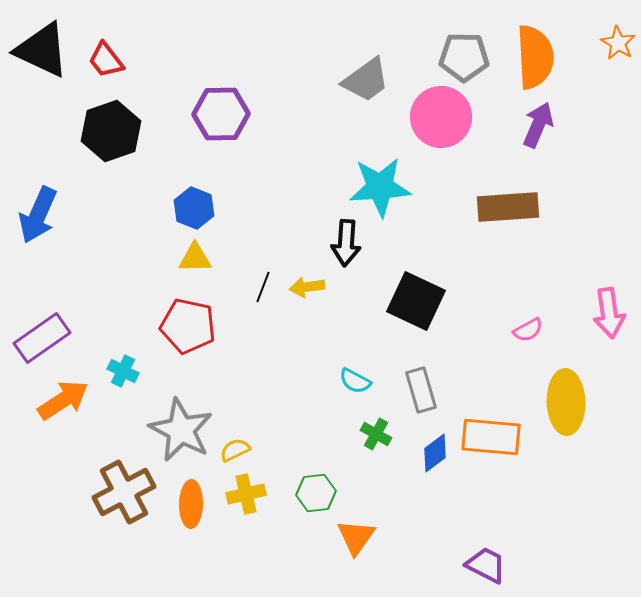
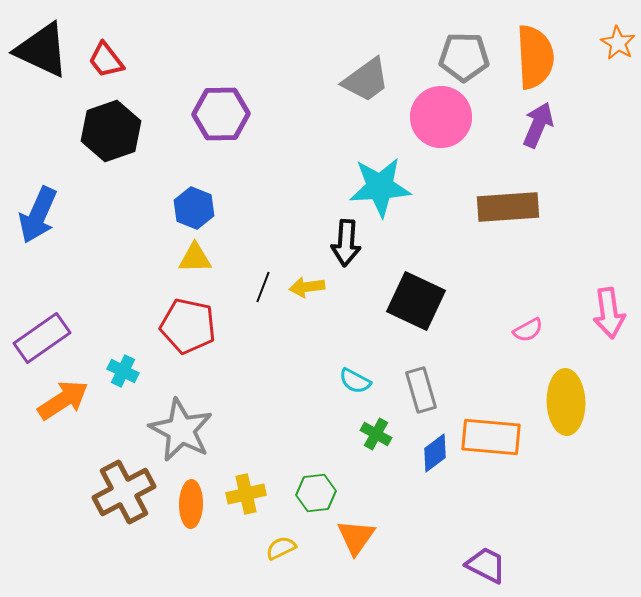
yellow semicircle: moved 46 px right, 98 px down
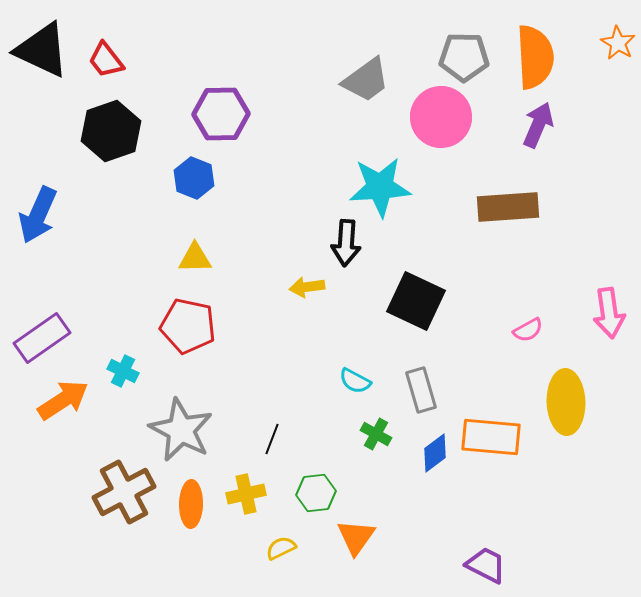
blue hexagon: moved 30 px up
black line: moved 9 px right, 152 px down
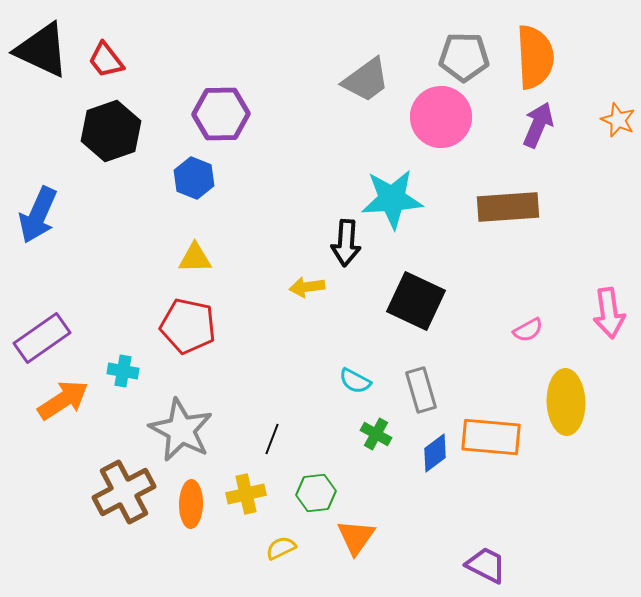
orange star: moved 77 px down; rotated 8 degrees counterclockwise
cyan star: moved 12 px right, 12 px down
cyan cross: rotated 16 degrees counterclockwise
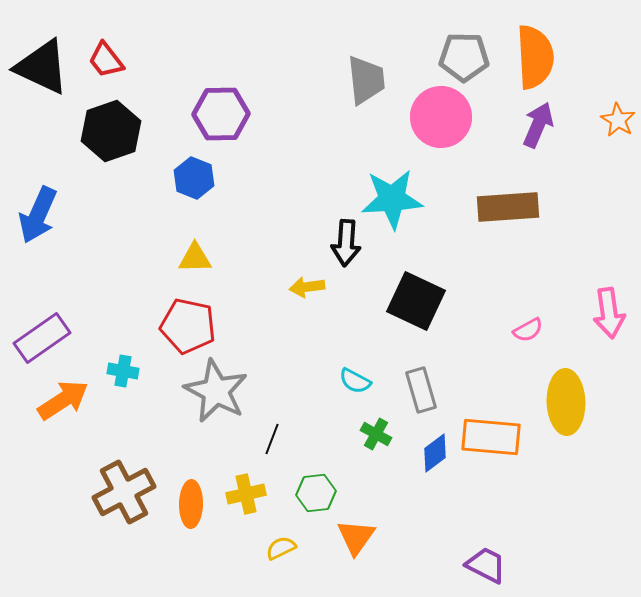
black triangle: moved 17 px down
gray trapezoid: rotated 60 degrees counterclockwise
orange star: rotated 8 degrees clockwise
gray star: moved 35 px right, 39 px up
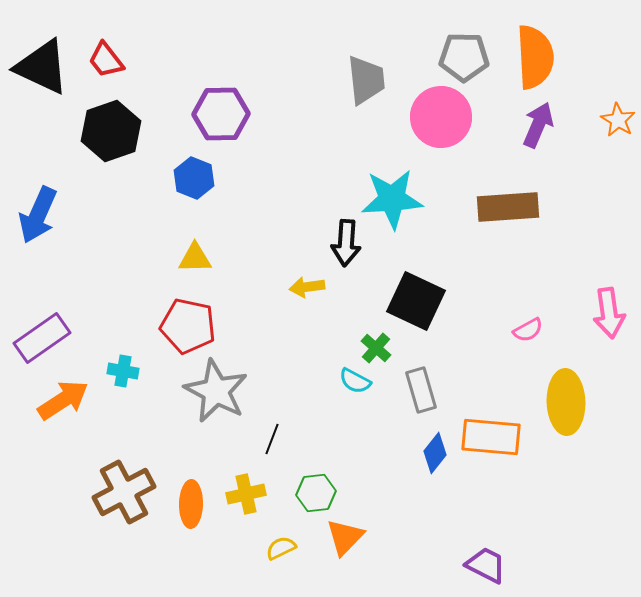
green cross: moved 86 px up; rotated 12 degrees clockwise
blue diamond: rotated 15 degrees counterclockwise
orange triangle: moved 11 px left; rotated 9 degrees clockwise
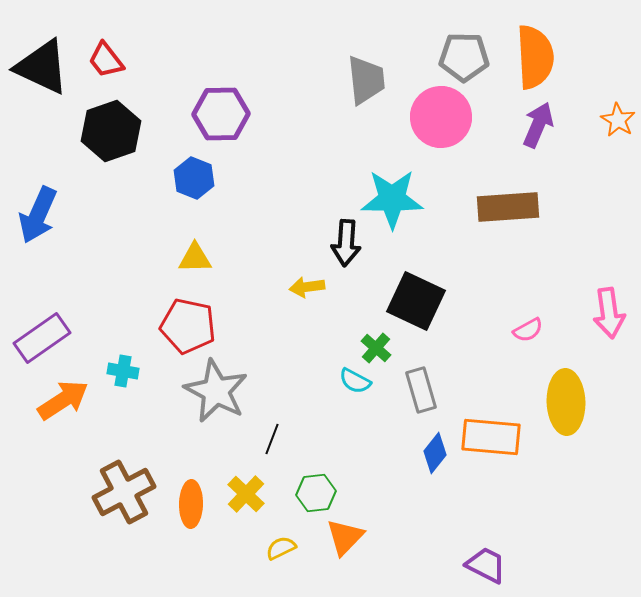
cyan star: rotated 4 degrees clockwise
yellow cross: rotated 33 degrees counterclockwise
